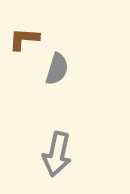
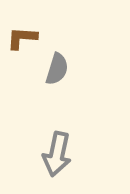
brown L-shape: moved 2 px left, 1 px up
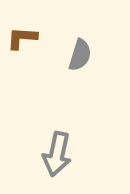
gray semicircle: moved 23 px right, 14 px up
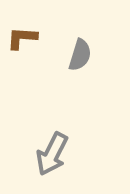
gray arrow: moved 5 px left; rotated 15 degrees clockwise
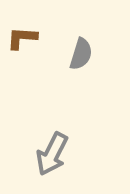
gray semicircle: moved 1 px right, 1 px up
